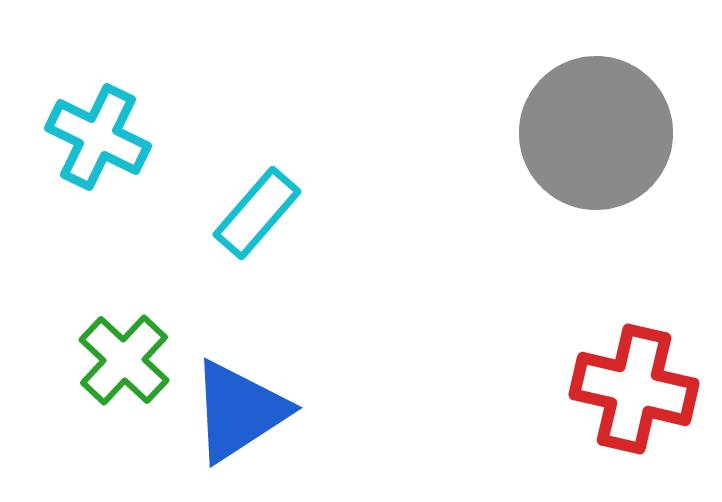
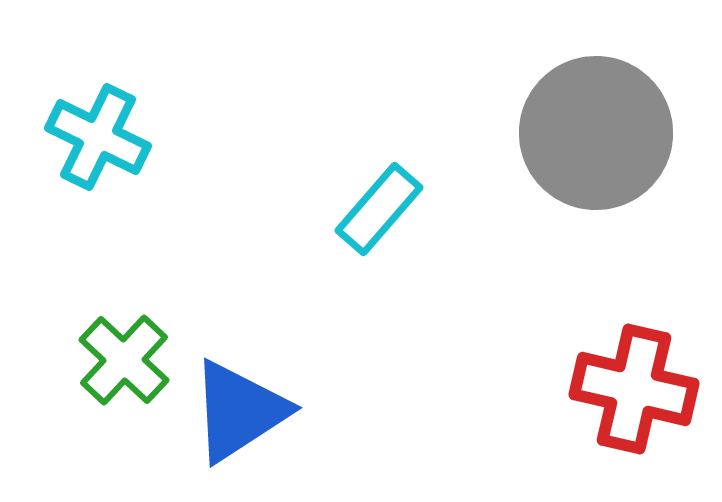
cyan rectangle: moved 122 px right, 4 px up
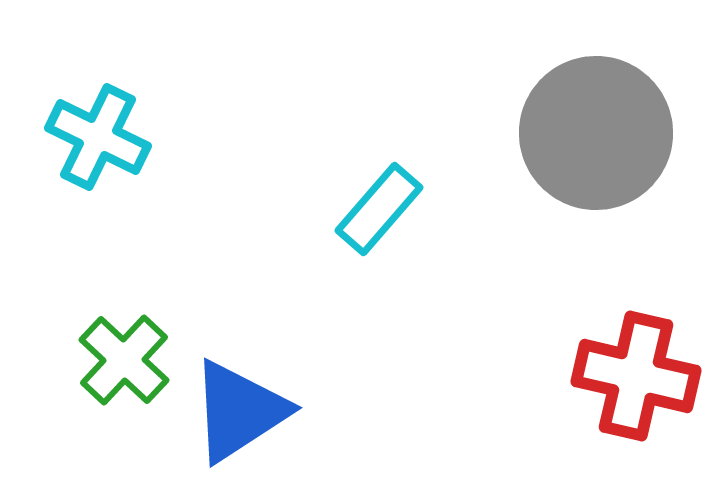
red cross: moved 2 px right, 13 px up
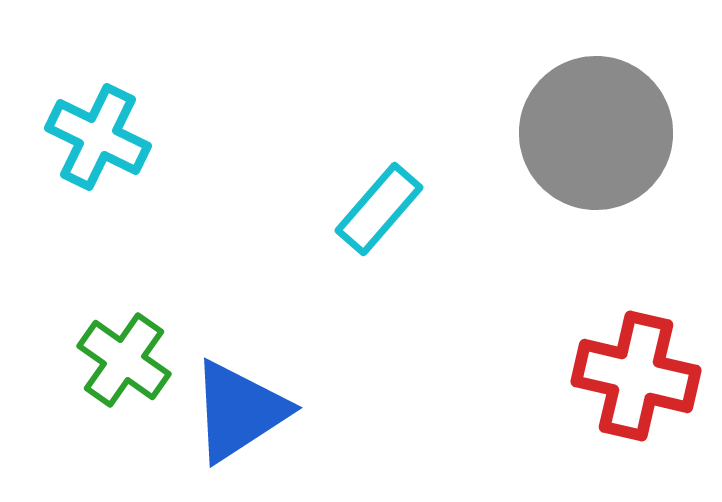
green cross: rotated 8 degrees counterclockwise
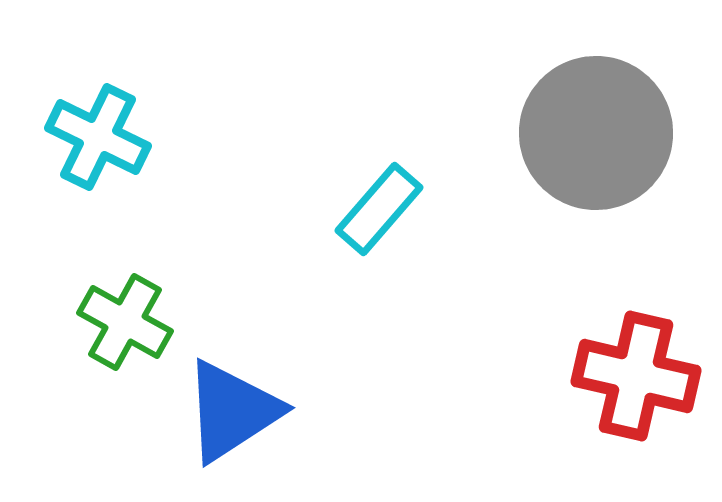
green cross: moved 1 px right, 38 px up; rotated 6 degrees counterclockwise
blue triangle: moved 7 px left
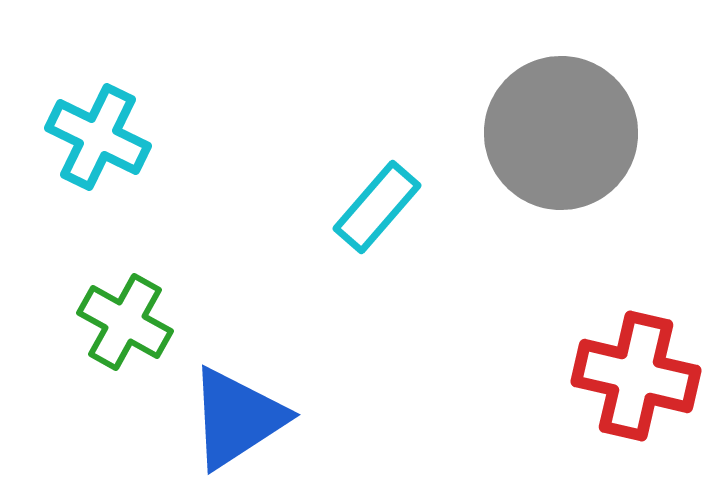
gray circle: moved 35 px left
cyan rectangle: moved 2 px left, 2 px up
blue triangle: moved 5 px right, 7 px down
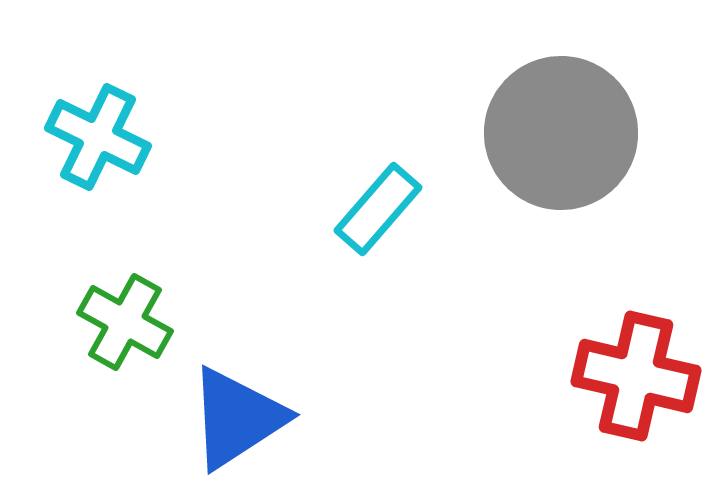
cyan rectangle: moved 1 px right, 2 px down
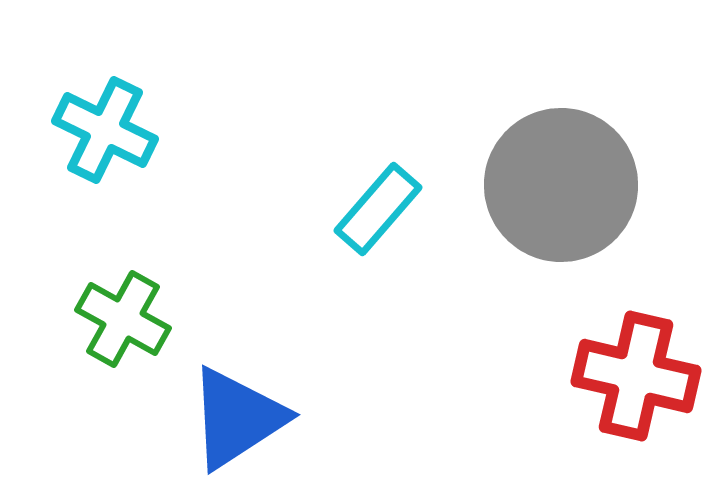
gray circle: moved 52 px down
cyan cross: moved 7 px right, 7 px up
green cross: moved 2 px left, 3 px up
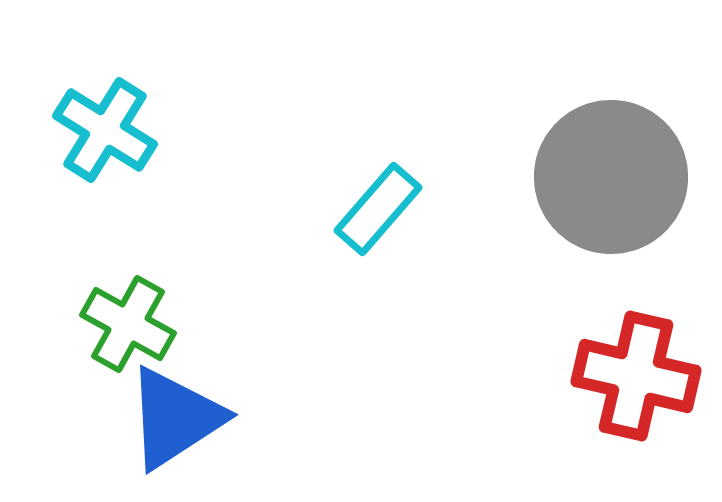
cyan cross: rotated 6 degrees clockwise
gray circle: moved 50 px right, 8 px up
green cross: moved 5 px right, 5 px down
blue triangle: moved 62 px left
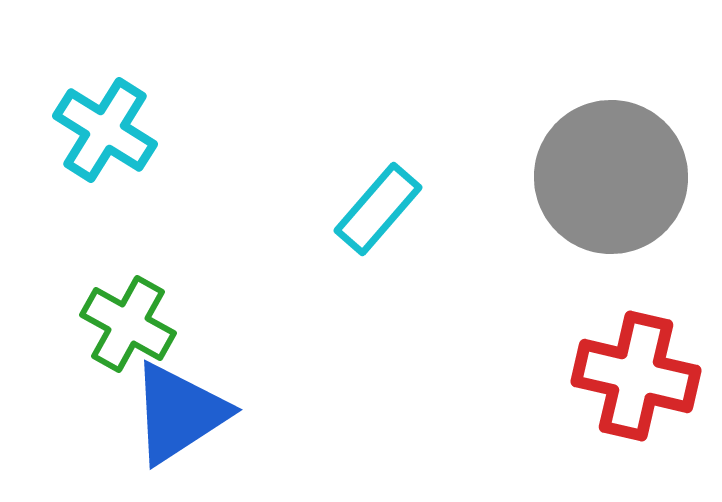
blue triangle: moved 4 px right, 5 px up
